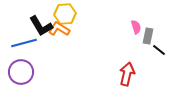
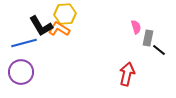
gray rectangle: moved 2 px down
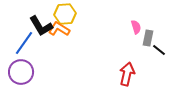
blue line: rotated 40 degrees counterclockwise
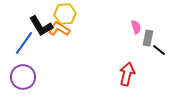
purple circle: moved 2 px right, 5 px down
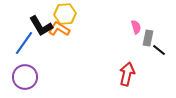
purple circle: moved 2 px right
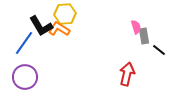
gray rectangle: moved 4 px left, 2 px up; rotated 21 degrees counterclockwise
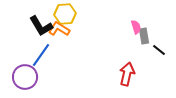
blue line: moved 17 px right, 12 px down
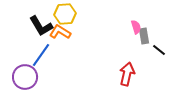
orange L-shape: moved 1 px right, 3 px down
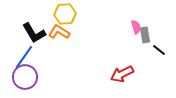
black L-shape: moved 7 px left, 7 px down
orange L-shape: moved 1 px left
gray rectangle: moved 1 px right, 1 px up
blue line: moved 17 px left, 2 px down
red arrow: moved 5 px left; rotated 130 degrees counterclockwise
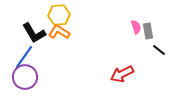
yellow hexagon: moved 6 px left, 1 px down
gray rectangle: moved 3 px right, 4 px up
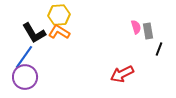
black line: moved 1 px up; rotated 72 degrees clockwise
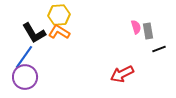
black line: rotated 48 degrees clockwise
